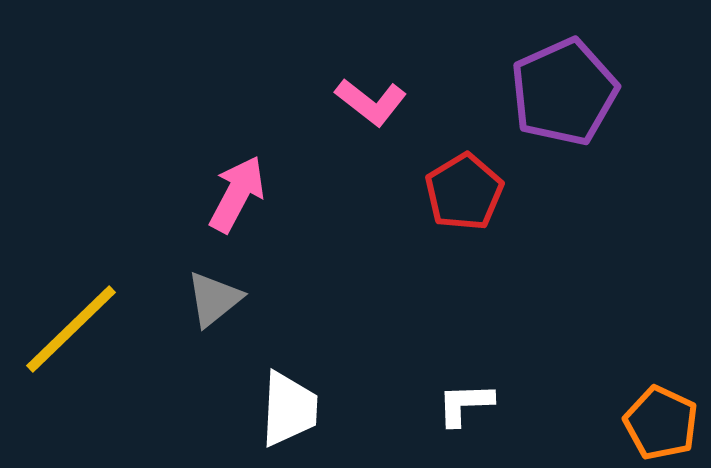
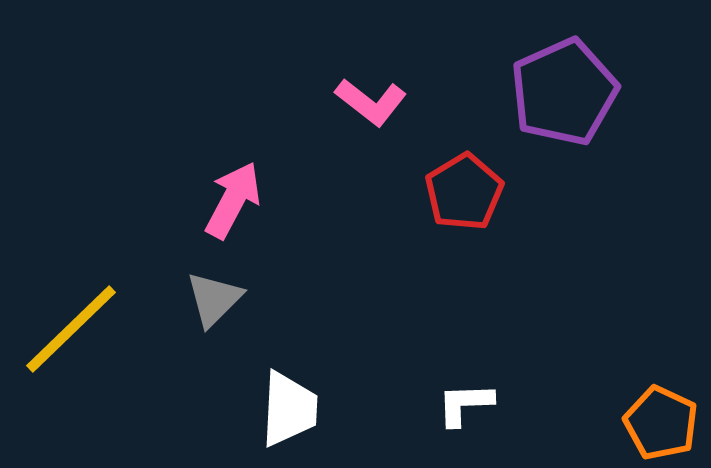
pink arrow: moved 4 px left, 6 px down
gray triangle: rotated 6 degrees counterclockwise
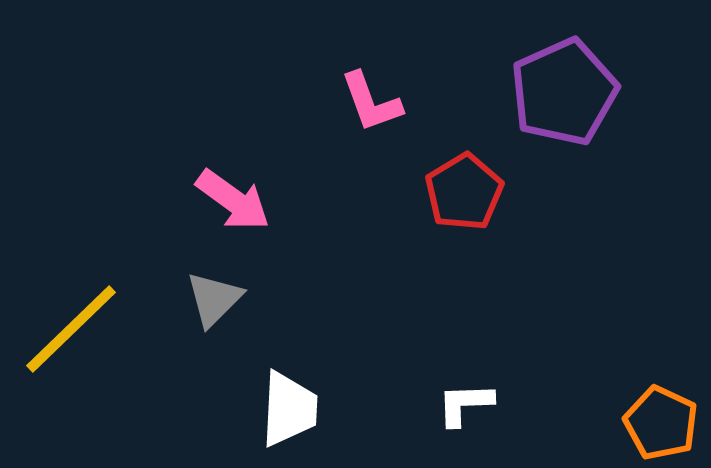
pink L-shape: rotated 32 degrees clockwise
pink arrow: rotated 98 degrees clockwise
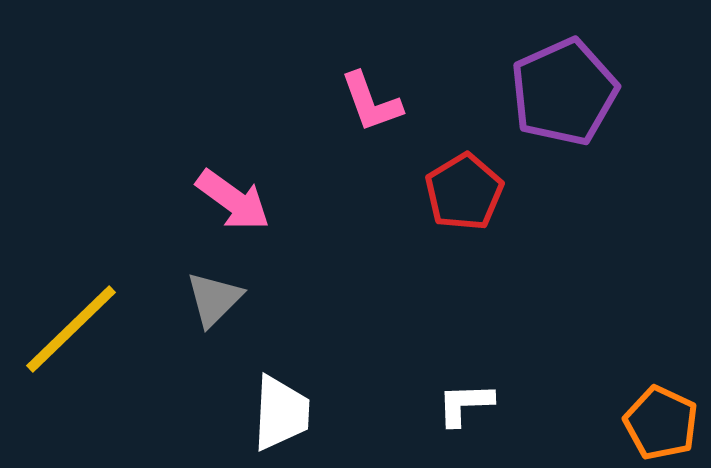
white trapezoid: moved 8 px left, 4 px down
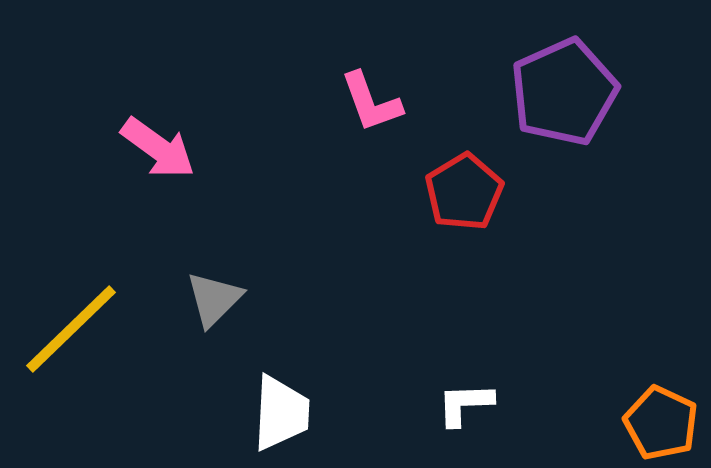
pink arrow: moved 75 px left, 52 px up
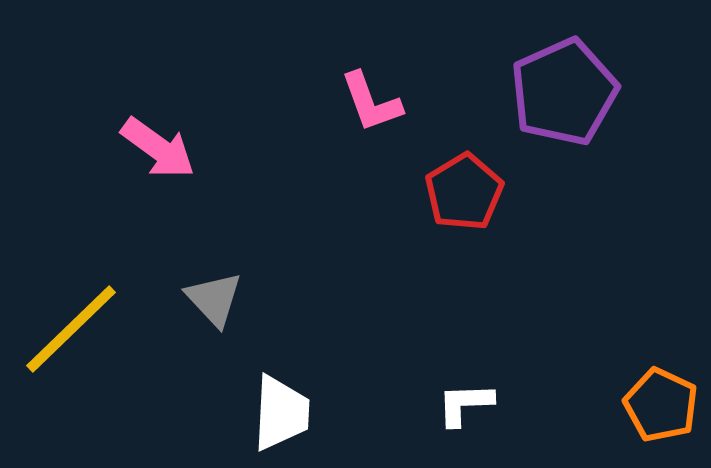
gray triangle: rotated 28 degrees counterclockwise
orange pentagon: moved 18 px up
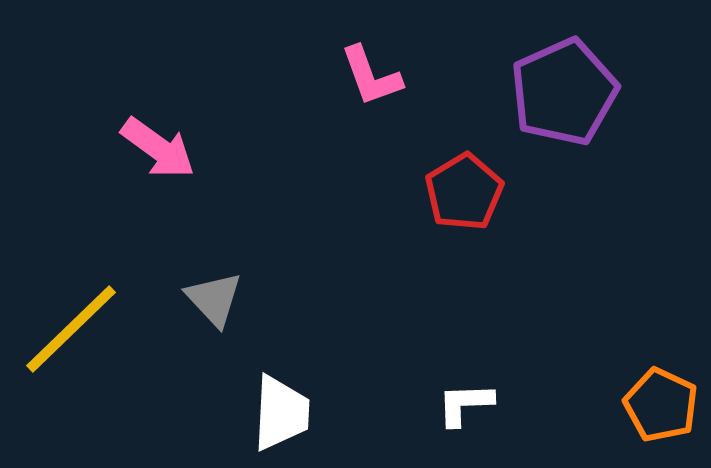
pink L-shape: moved 26 px up
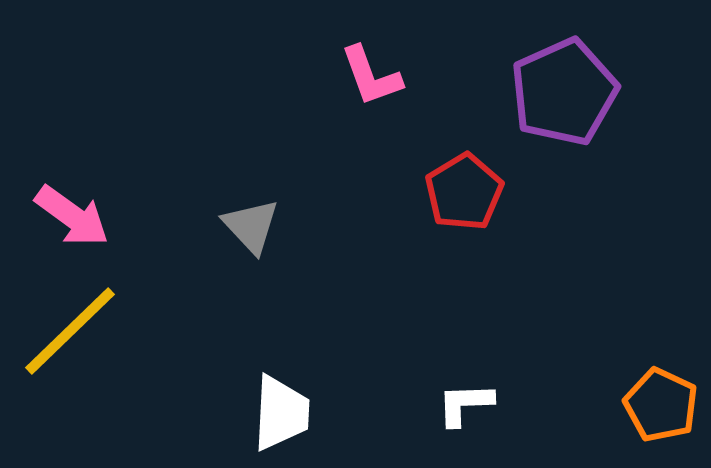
pink arrow: moved 86 px left, 68 px down
gray triangle: moved 37 px right, 73 px up
yellow line: moved 1 px left, 2 px down
